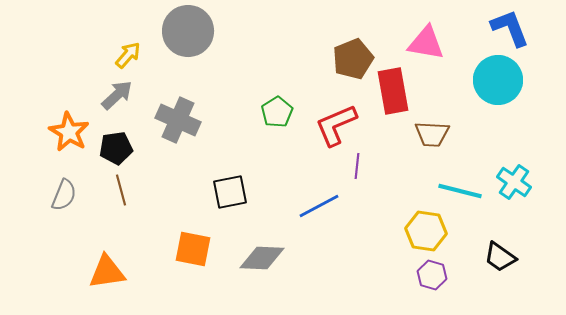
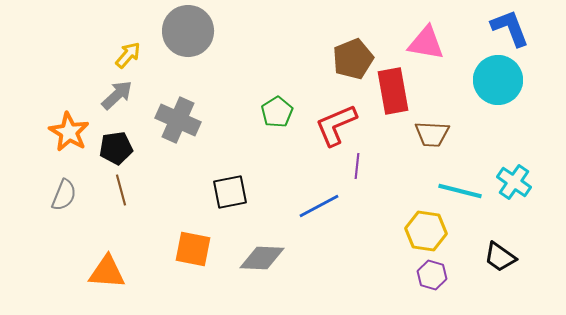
orange triangle: rotated 12 degrees clockwise
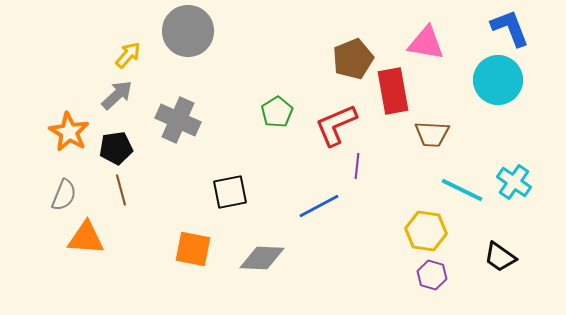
cyan line: moved 2 px right, 1 px up; rotated 12 degrees clockwise
orange triangle: moved 21 px left, 34 px up
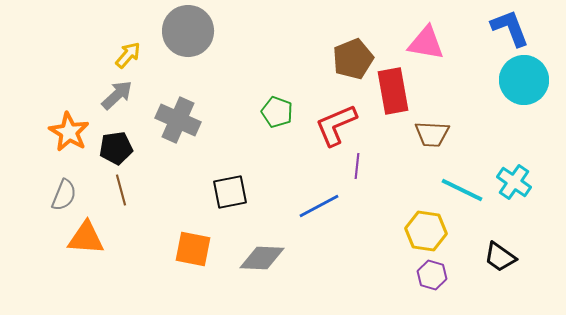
cyan circle: moved 26 px right
green pentagon: rotated 20 degrees counterclockwise
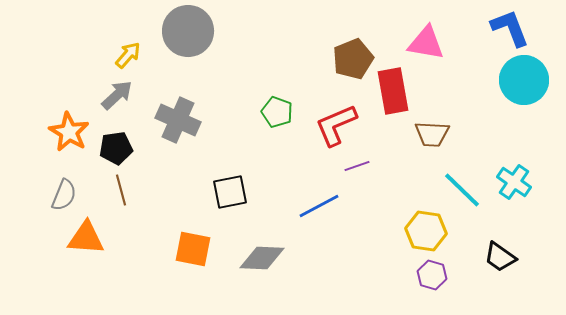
purple line: rotated 65 degrees clockwise
cyan line: rotated 18 degrees clockwise
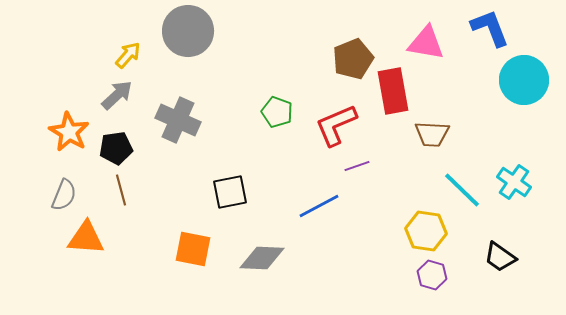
blue L-shape: moved 20 px left
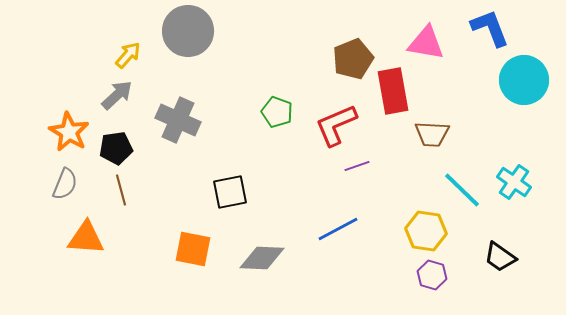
gray semicircle: moved 1 px right, 11 px up
blue line: moved 19 px right, 23 px down
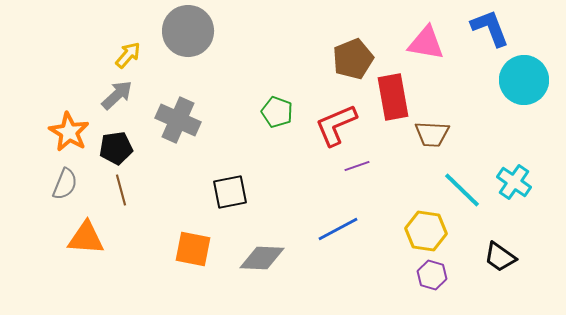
red rectangle: moved 6 px down
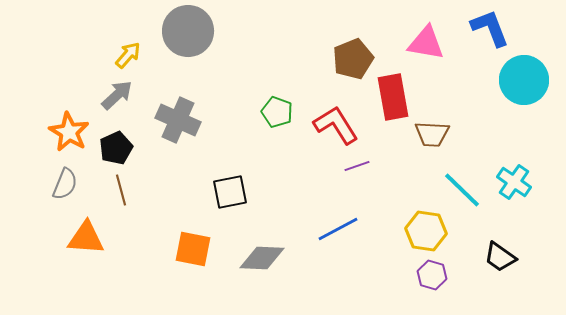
red L-shape: rotated 81 degrees clockwise
black pentagon: rotated 16 degrees counterclockwise
